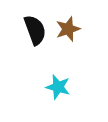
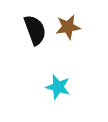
brown star: moved 2 px up; rotated 10 degrees clockwise
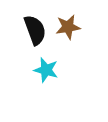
cyan star: moved 12 px left, 17 px up
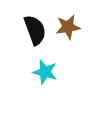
cyan star: moved 1 px left, 2 px down
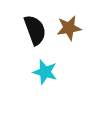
brown star: moved 1 px right, 1 px down
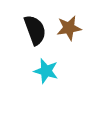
cyan star: moved 1 px right, 1 px up
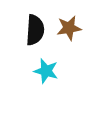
black semicircle: rotated 24 degrees clockwise
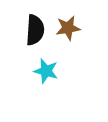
brown star: moved 1 px left
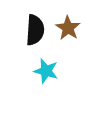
brown star: rotated 30 degrees counterclockwise
